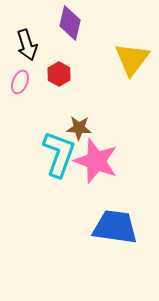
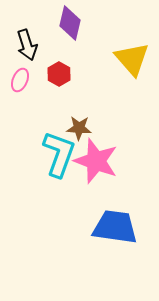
yellow triangle: rotated 18 degrees counterclockwise
pink ellipse: moved 2 px up
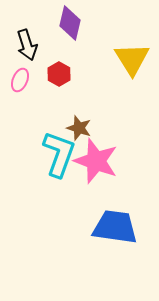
yellow triangle: rotated 9 degrees clockwise
brown star: rotated 15 degrees clockwise
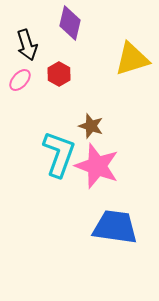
yellow triangle: rotated 45 degrees clockwise
pink ellipse: rotated 20 degrees clockwise
brown star: moved 12 px right, 2 px up
pink star: moved 1 px right, 5 px down
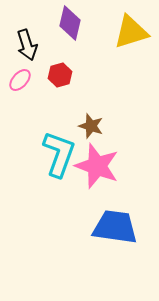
yellow triangle: moved 1 px left, 27 px up
red hexagon: moved 1 px right, 1 px down; rotated 15 degrees clockwise
